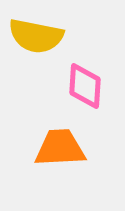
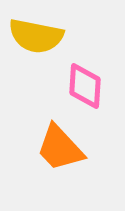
orange trapezoid: rotated 130 degrees counterclockwise
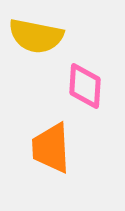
orange trapezoid: moved 9 px left; rotated 40 degrees clockwise
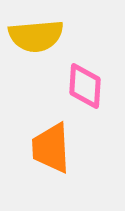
yellow semicircle: rotated 16 degrees counterclockwise
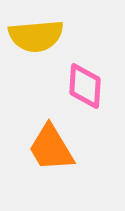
orange trapezoid: rotated 28 degrees counterclockwise
